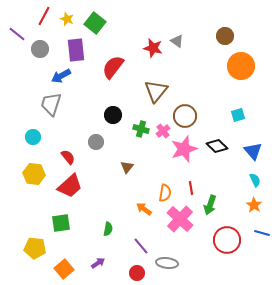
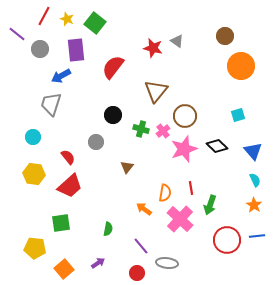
blue line at (262, 233): moved 5 px left, 3 px down; rotated 21 degrees counterclockwise
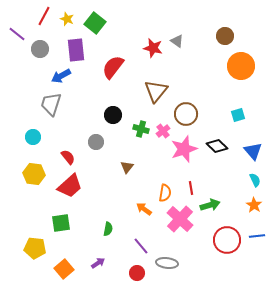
brown circle at (185, 116): moved 1 px right, 2 px up
green arrow at (210, 205): rotated 126 degrees counterclockwise
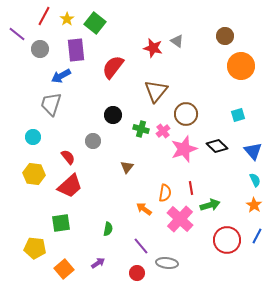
yellow star at (67, 19): rotated 16 degrees clockwise
gray circle at (96, 142): moved 3 px left, 1 px up
blue line at (257, 236): rotated 56 degrees counterclockwise
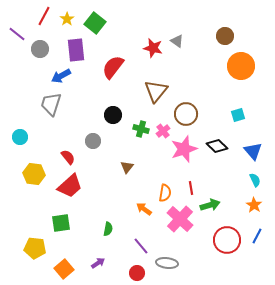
cyan circle at (33, 137): moved 13 px left
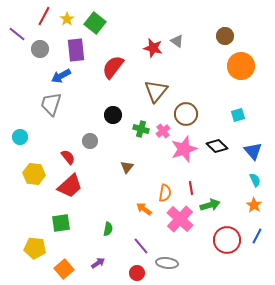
gray circle at (93, 141): moved 3 px left
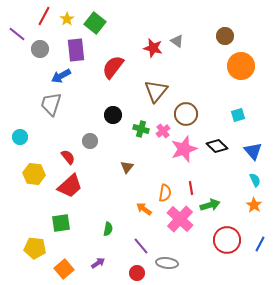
blue line at (257, 236): moved 3 px right, 8 px down
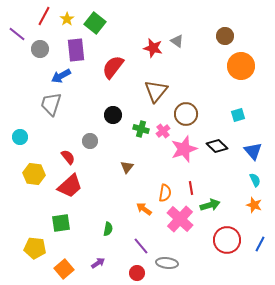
orange star at (254, 205): rotated 14 degrees counterclockwise
